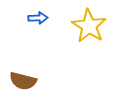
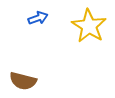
blue arrow: rotated 18 degrees counterclockwise
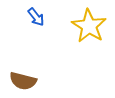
blue arrow: moved 2 px left, 1 px up; rotated 72 degrees clockwise
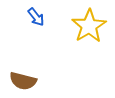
yellow star: rotated 8 degrees clockwise
